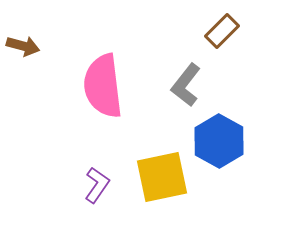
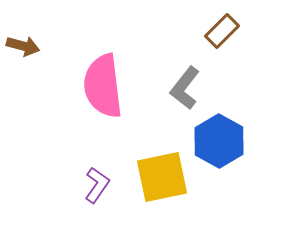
gray L-shape: moved 1 px left, 3 px down
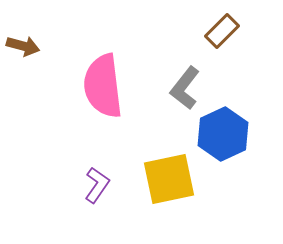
blue hexagon: moved 4 px right, 7 px up; rotated 6 degrees clockwise
yellow square: moved 7 px right, 2 px down
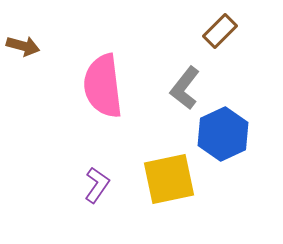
brown rectangle: moved 2 px left
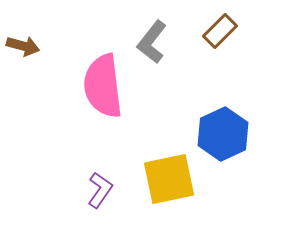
gray L-shape: moved 33 px left, 46 px up
purple L-shape: moved 3 px right, 5 px down
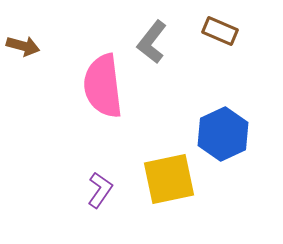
brown rectangle: rotated 68 degrees clockwise
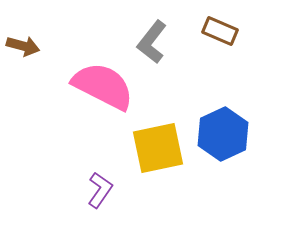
pink semicircle: rotated 124 degrees clockwise
yellow square: moved 11 px left, 31 px up
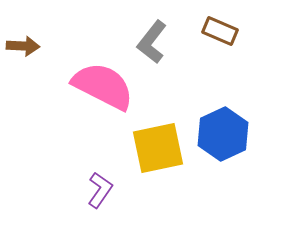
brown arrow: rotated 12 degrees counterclockwise
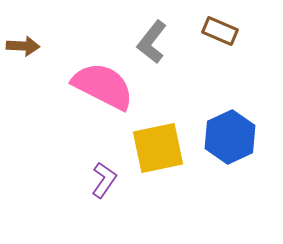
blue hexagon: moved 7 px right, 3 px down
purple L-shape: moved 4 px right, 10 px up
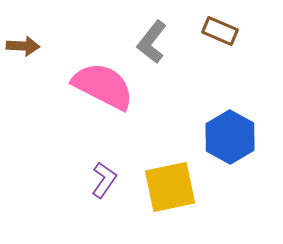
blue hexagon: rotated 6 degrees counterclockwise
yellow square: moved 12 px right, 39 px down
